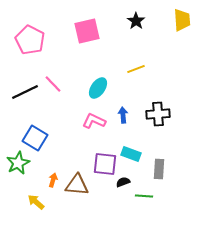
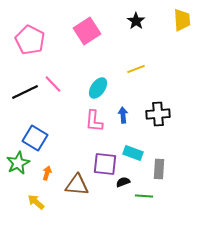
pink square: rotated 20 degrees counterclockwise
pink L-shape: rotated 110 degrees counterclockwise
cyan rectangle: moved 2 px right, 1 px up
orange arrow: moved 6 px left, 7 px up
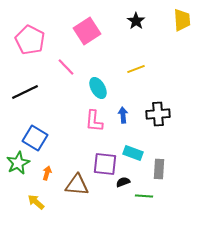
pink line: moved 13 px right, 17 px up
cyan ellipse: rotated 65 degrees counterclockwise
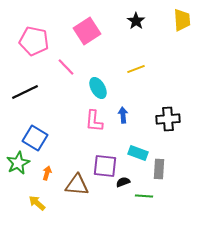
pink pentagon: moved 4 px right, 1 px down; rotated 16 degrees counterclockwise
black cross: moved 10 px right, 5 px down
cyan rectangle: moved 5 px right
purple square: moved 2 px down
yellow arrow: moved 1 px right, 1 px down
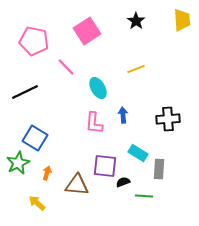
pink L-shape: moved 2 px down
cyan rectangle: rotated 12 degrees clockwise
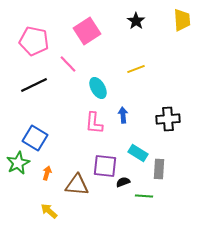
pink line: moved 2 px right, 3 px up
black line: moved 9 px right, 7 px up
yellow arrow: moved 12 px right, 8 px down
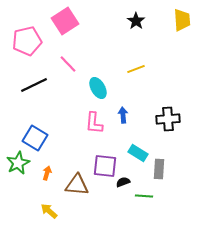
pink square: moved 22 px left, 10 px up
pink pentagon: moved 7 px left; rotated 24 degrees counterclockwise
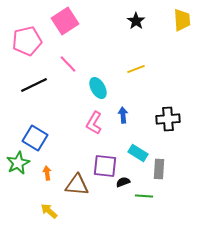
pink L-shape: rotated 25 degrees clockwise
orange arrow: rotated 24 degrees counterclockwise
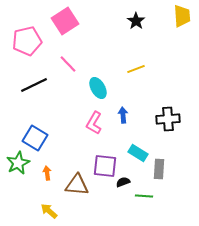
yellow trapezoid: moved 4 px up
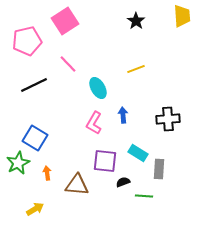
purple square: moved 5 px up
yellow arrow: moved 14 px left, 2 px up; rotated 108 degrees clockwise
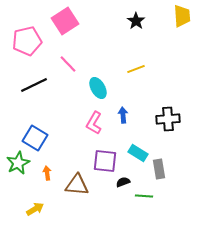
gray rectangle: rotated 12 degrees counterclockwise
